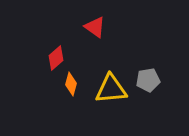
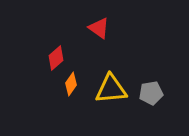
red triangle: moved 4 px right, 1 px down
gray pentagon: moved 3 px right, 13 px down
orange diamond: rotated 20 degrees clockwise
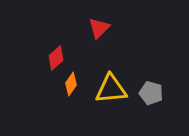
red triangle: rotated 40 degrees clockwise
gray pentagon: rotated 25 degrees clockwise
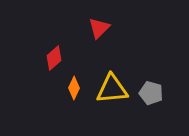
red diamond: moved 2 px left
orange diamond: moved 3 px right, 4 px down; rotated 10 degrees counterclockwise
yellow triangle: moved 1 px right
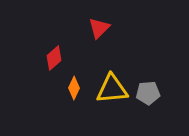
gray pentagon: moved 3 px left; rotated 20 degrees counterclockwise
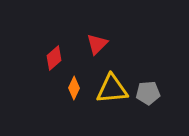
red triangle: moved 2 px left, 16 px down
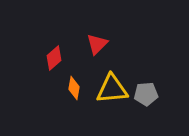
orange diamond: rotated 15 degrees counterclockwise
gray pentagon: moved 2 px left, 1 px down
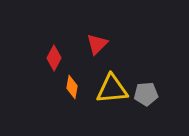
red diamond: rotated 20 degrees counterclockwise
orange diamond: moved 2 px left, 1 px up
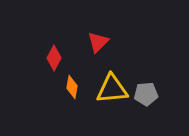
red triangle: moved 1 px right, 2 px up
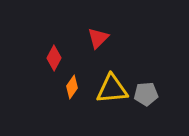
red triangle: moved 4 px up
orange diamond: rotated 25 degrees clockwise
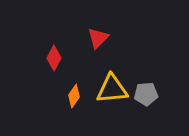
orange diamond: moved 2 px right, 9 px down
